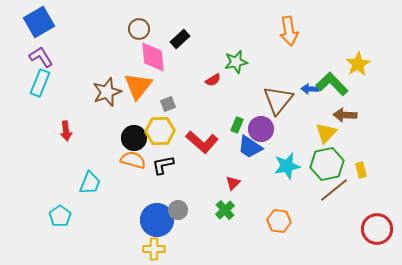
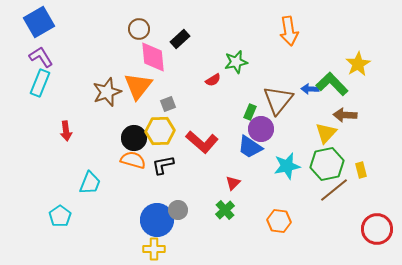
green rectangle: moved 13 px right, 13 px up
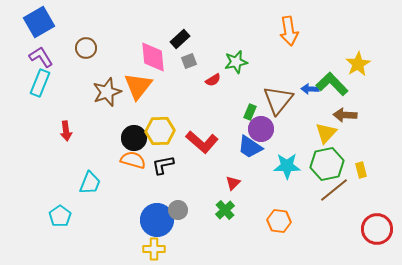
brown circle: moved 53 px left, 19 px down
gray square: moved 21 px right, 43 px up
cyan star: rotated 12 degrees clockwise
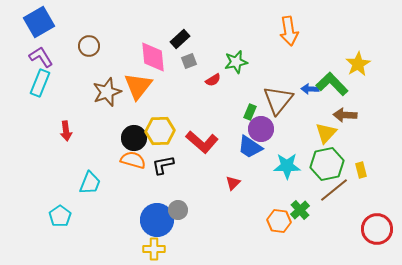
brown circle: moved 3 px right, 2 px up
green cross: moved 75 px right
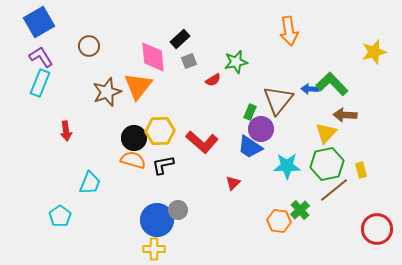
yellow star: moved 16 px right, 12 px up; rotated 15 degrees clockwise
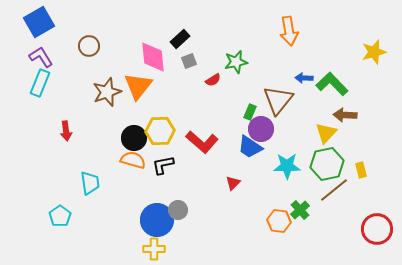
blue arrow: moved 6 px left, 11 px up
cyan trapezoid: rotated 30 degrees counterclockwise
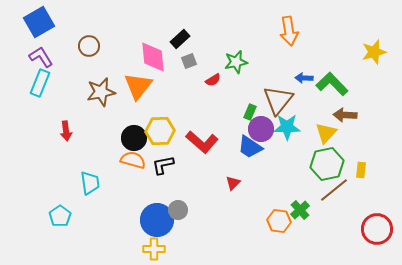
brown star: moved 6 px left; rotated 8 degrees clockwise
cyan star: moved 39 px up
yellow rectangle: rotated 21 degrees clockwise
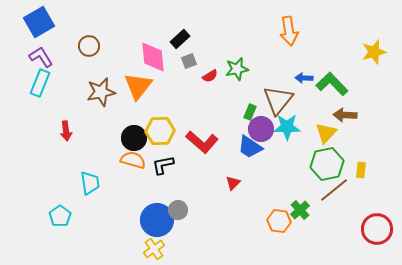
green star: moved 1 px right, 7 px down
red semicircle: moved 3 px left, 4 px up
yellow cross: rotated 35 degrees counterclockwise
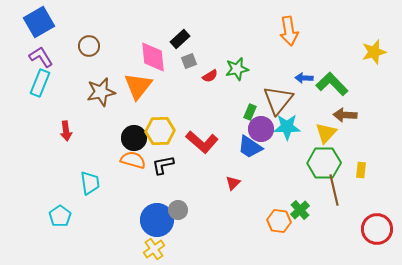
green hexagon: moved 3 px left, 1 px up; rotated 12 degrees clockwise
brown line: rotated 64 degrees counterclockwise
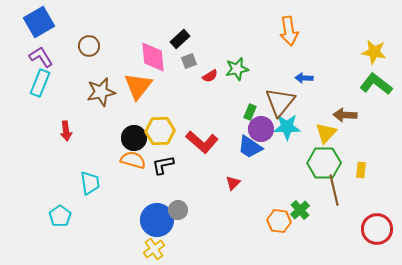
yellow star: rotated 25 degrees clockwise
green L-shape: moved 44 px right; rotated 8 degrees counterclockwise
brown triangle: moved 2 px right, 2 px down
